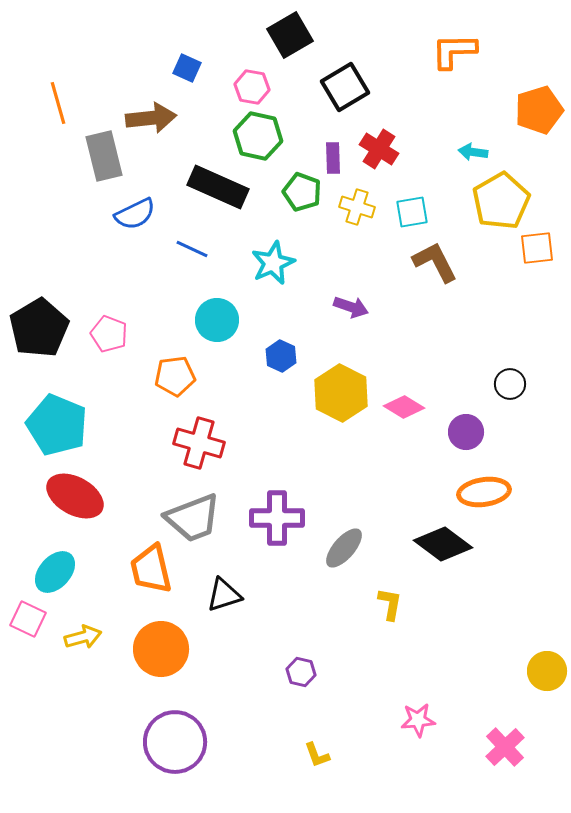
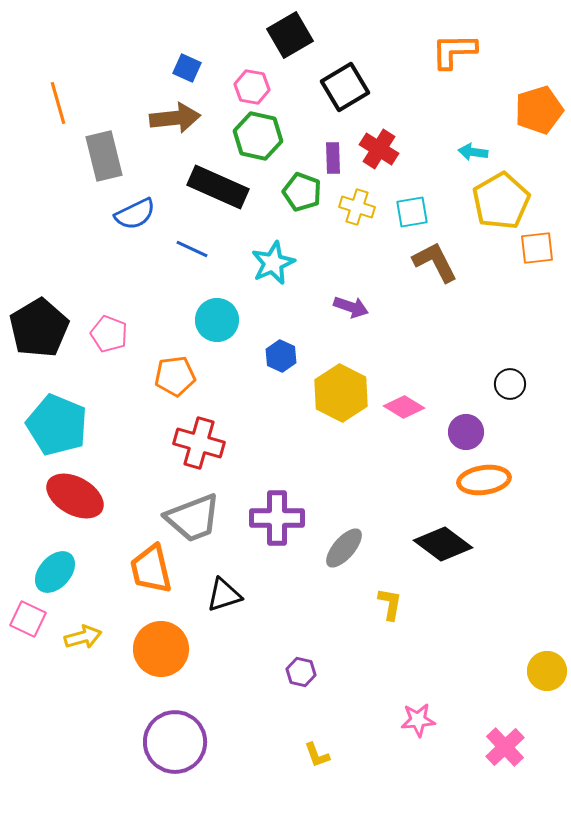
brown arrow at (151, 118): moved 24 px right
orange ellipse at (484, 492): moved 12 px up
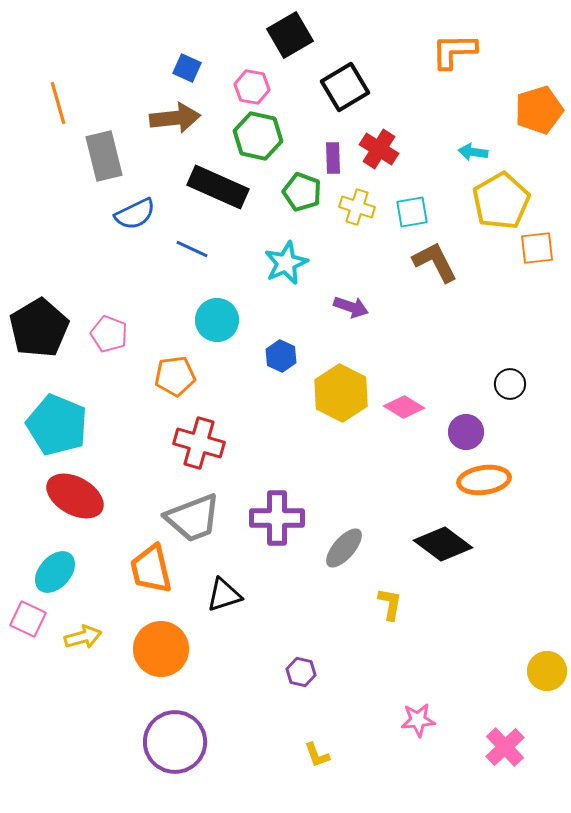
cyan star at (273, 263): moved 13 px right
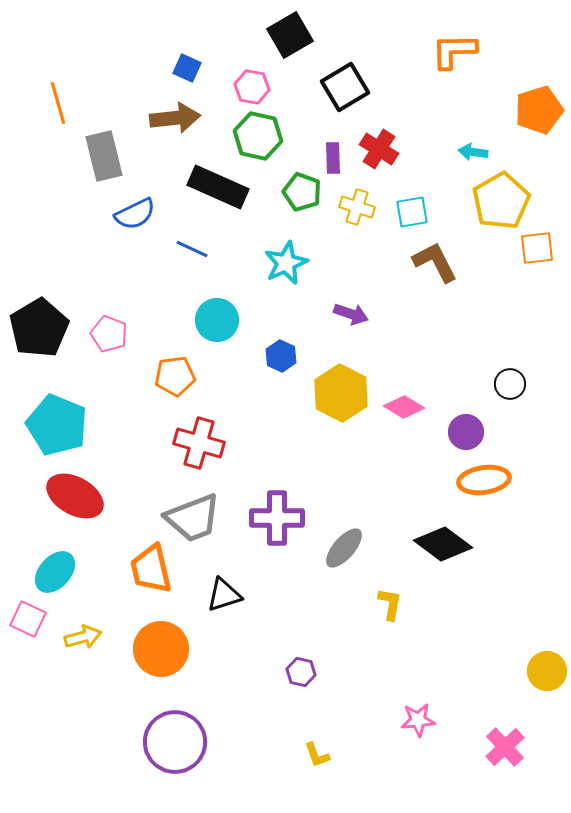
purple arrow at (351, 307): moved 7 px down
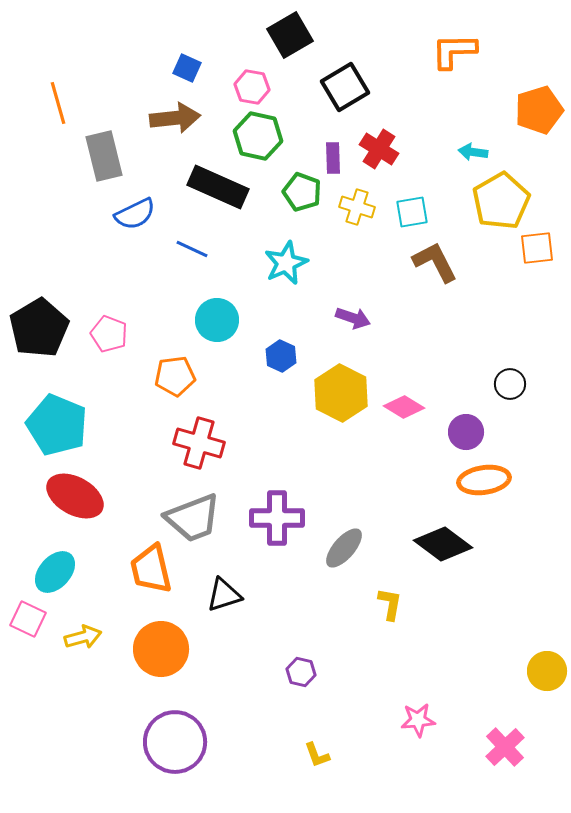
purple arrow at (351, 314): moved 2 px right, 4 px down
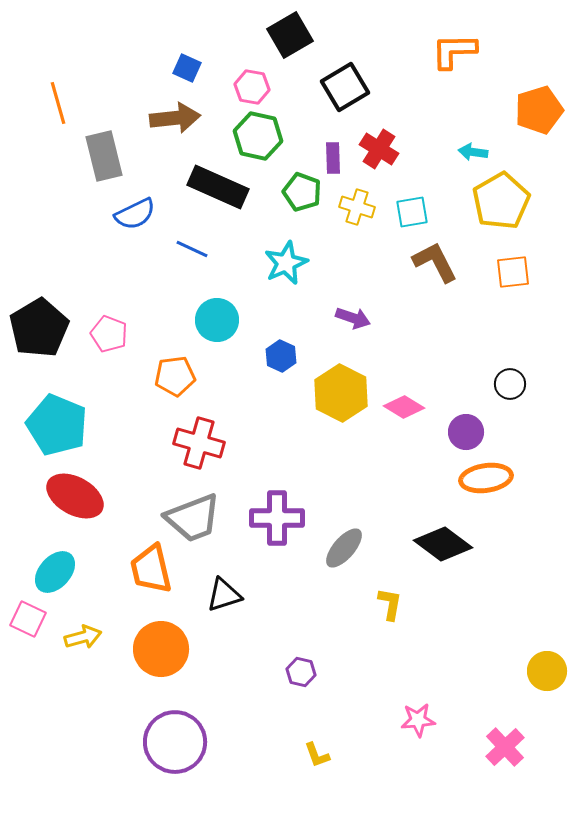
orange square at (537, 248): moved 24 px left, 24 px down
orange ellipse at (484, 480): moved 2 px right, 2 px up
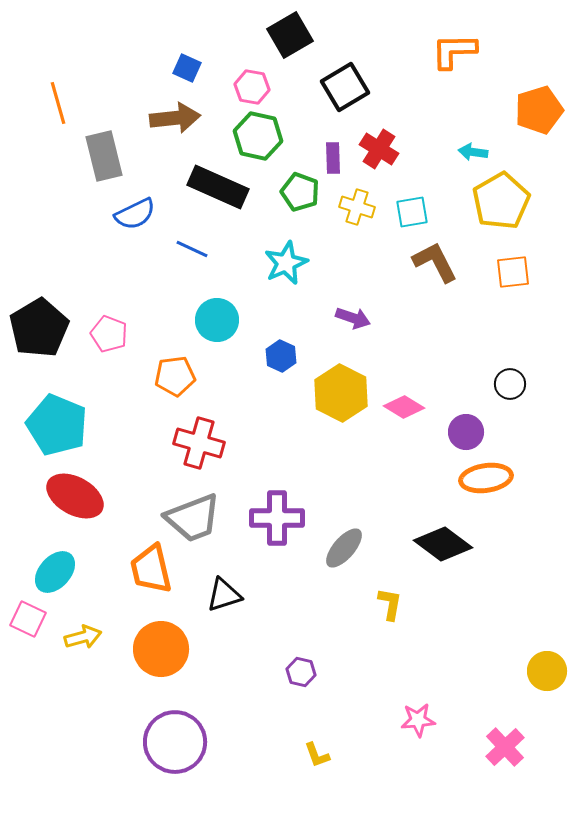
green pentagon at (302, 192): moved 2 px left
